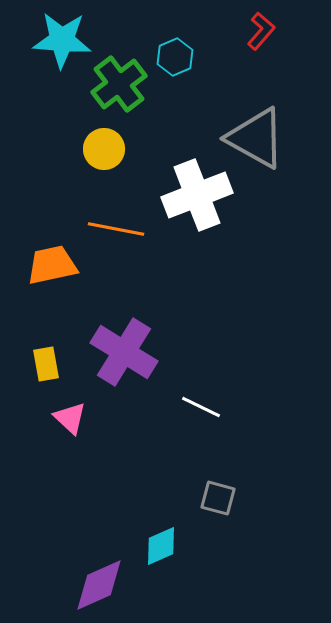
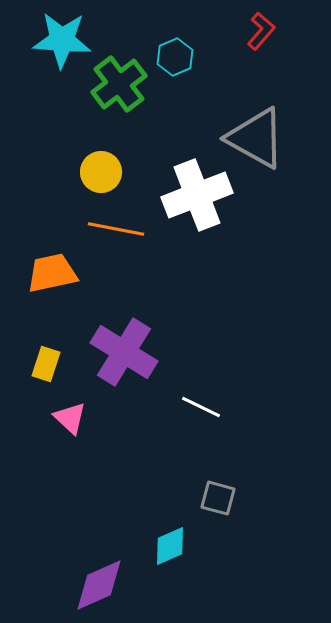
yellow circle: moved 3 px left, 23 px down
orange trapezoid: moved 8 px down
yellow rectangle: rotated 28 degrees clockwise
cyan diamond: moved 9 px right
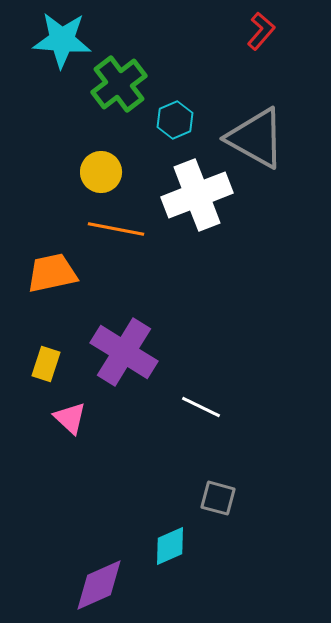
cyan hexagon: moved 63 px down
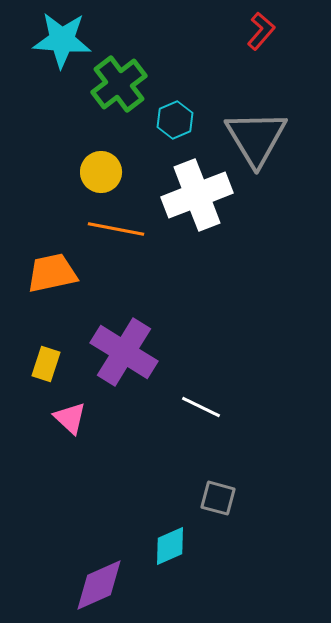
gray triangle: rotated 30 degrees clockwise
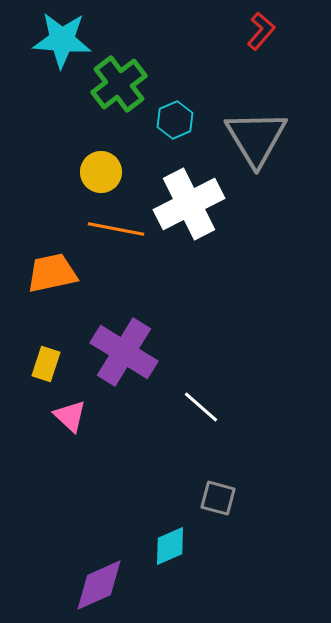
white cross: moved 8 px left, 9 px down; rotated 6 degrees counterclockwise
white line: rotated 15 degrees clockwise
pink triangle: moved 2 px up
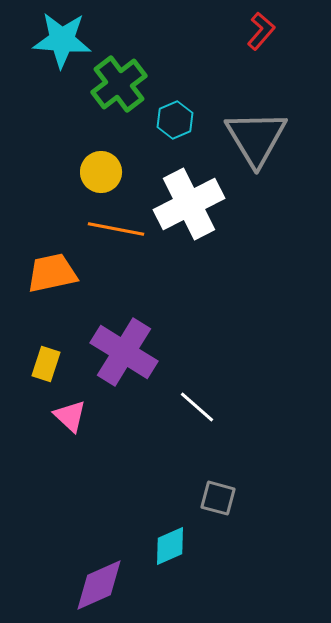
white line: moved 4 px left
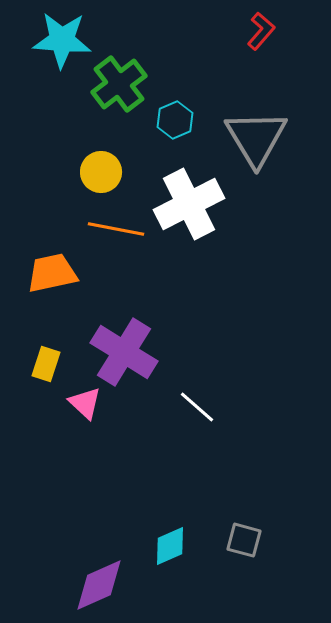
pink triangle: moved 15 px right, 13 px up
gray square: moved 26 px right, 42 px down
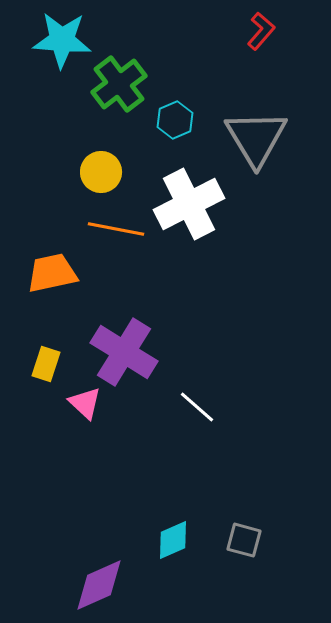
cyan diamond: moved 3 px right, 6 px up
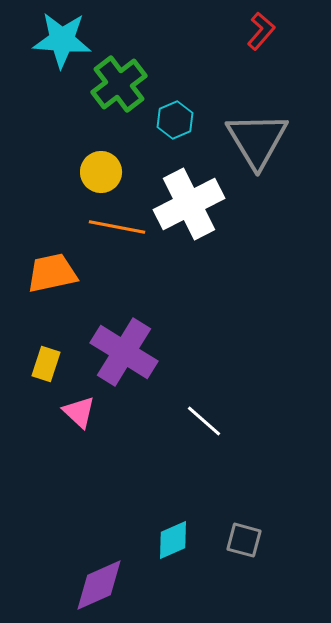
gray triangle: moved 1 px right, 2 px down
orange line: moved 1 px right, 2 px up
pink triangle: moved 6 px left, 9 px down
white line: moved 7 px right, 14 px down
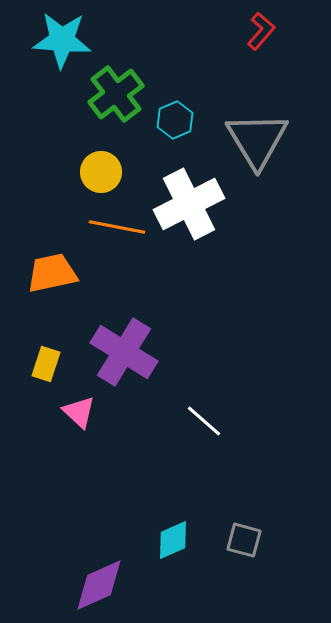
green cross: moved 3 px left, 10 px down
